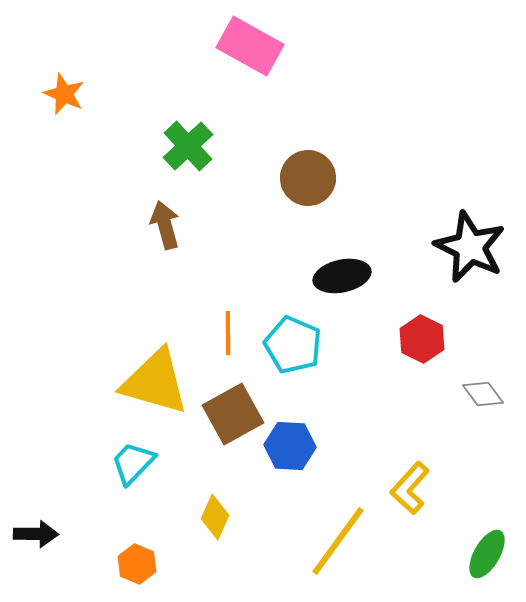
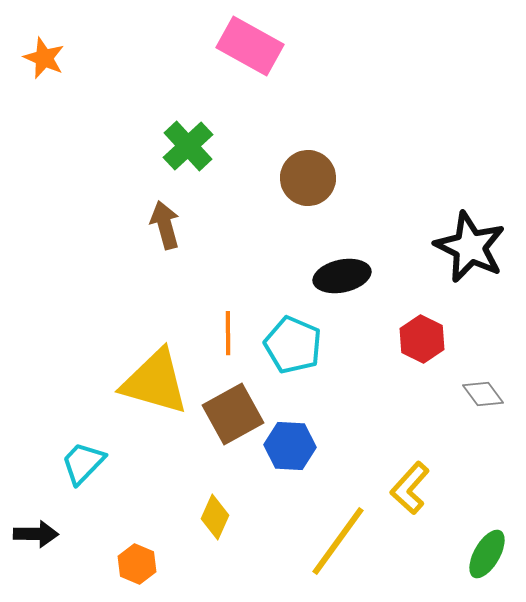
orange star: moved 20 px left, 36 px up
cyan trapezoid: moved 50 px left
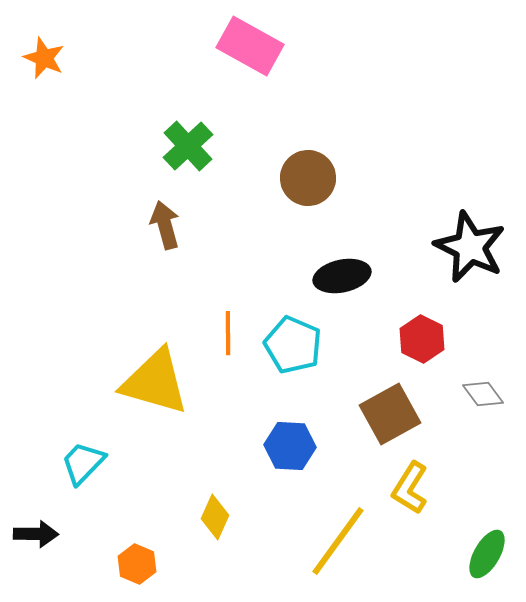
brown square: moved 157 px right
yellow L-shape: rotated 10 degrees counterclockwise
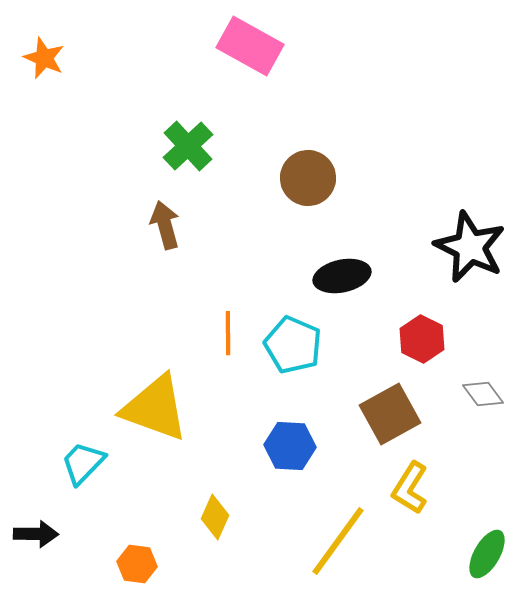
yellow triangle: moved 26 px down; rotated 4 degrees clockwise
orange hexagon: rotated 15 degrees counterclockwise
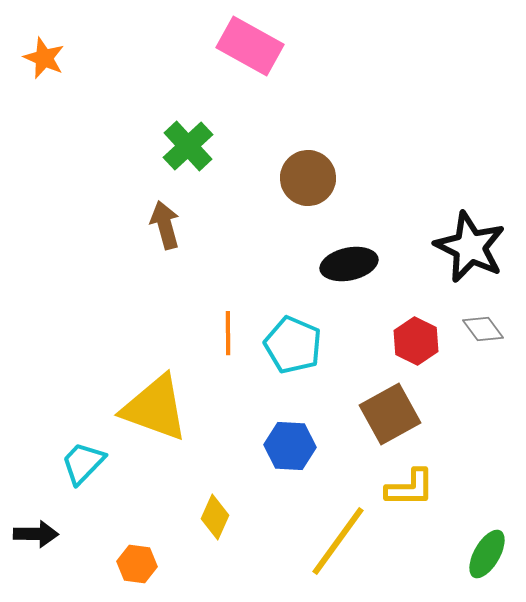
black ellipse: moved 7 px right, 12 px up
red hexagon: moved 6 px left, 2 px down
gray diamond: moved 65 px up
yellow L-shape: rotated 122 degrees counterclockwise
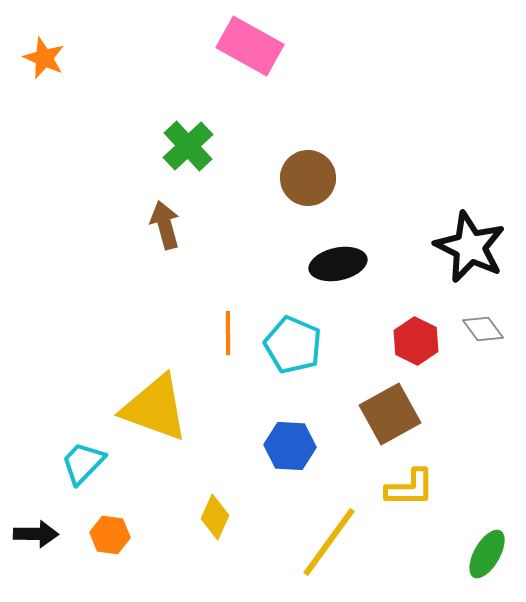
black ellipse: moved 11 px left
yellow line: moved 9 px left, 1 px down
orange hexagon: moved 27 px left, 29 px up
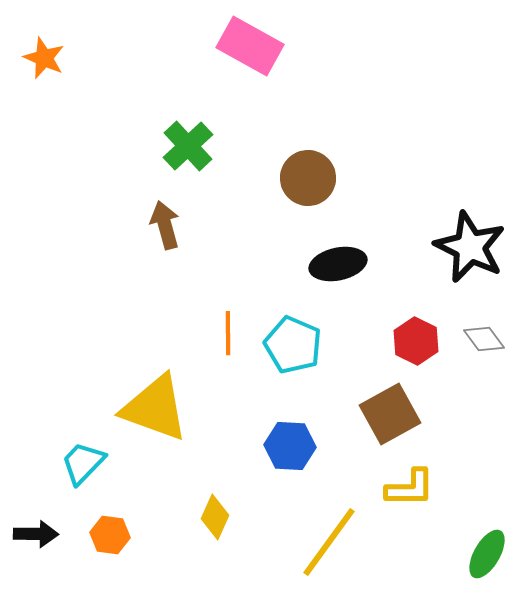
gray diamond: moved 1 px right, 10 px down
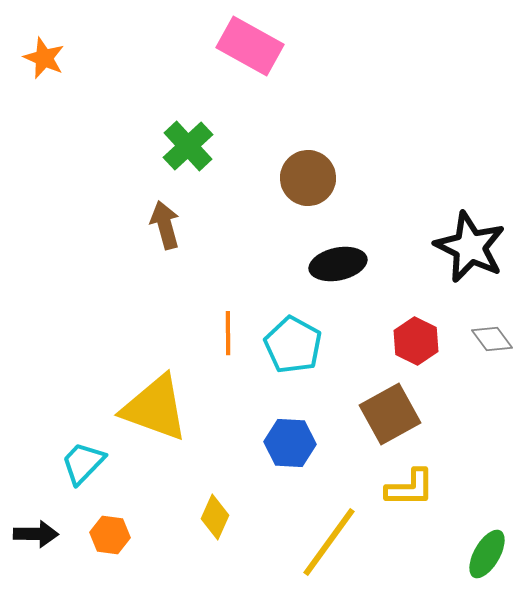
gray diamond: moved 8 px right
cyan pentagon: rotated 6 degrees clockwise
blue hexagon: moved 3 px up
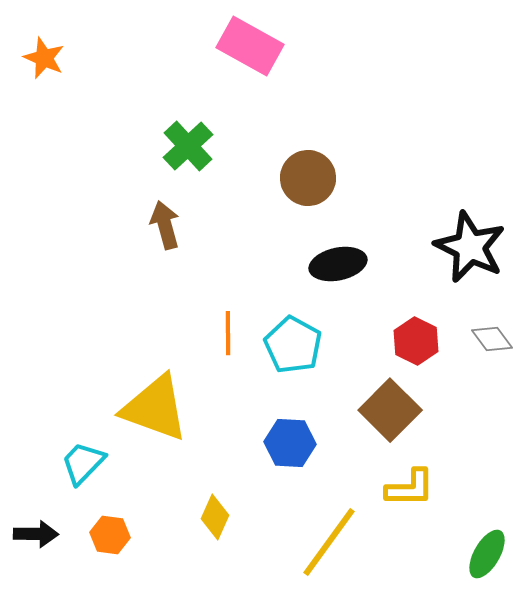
brown square: moved 4 px up; rotated 16 degrees counterclockwise
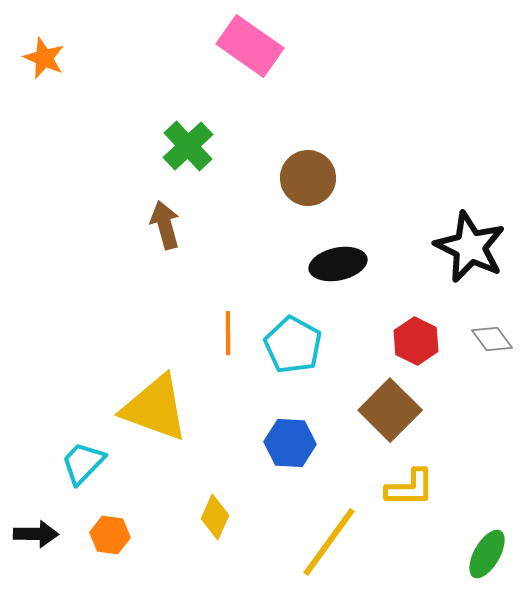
pink rectangle: rotated 6 degrees clockwise
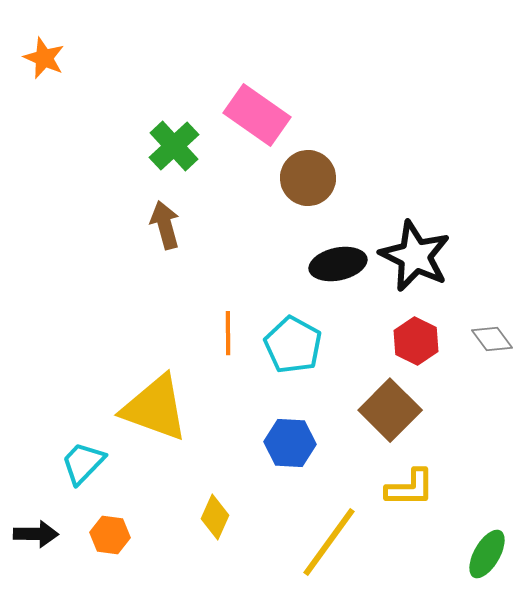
pink rectangle: moved 7 px right, 69 px down
green cross: moved 14 px left
black star: moved 55 px left, 9 px down
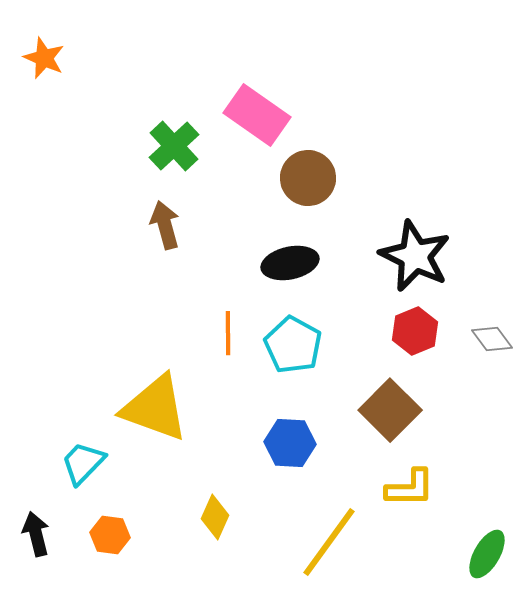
black ellipse: moved 48 px left, 1 px up
red hexagon: moved 1 px left, 10 px up; rotated 12 degrees clockwise
black arrow: rotated 105 degrees counterclockwise
